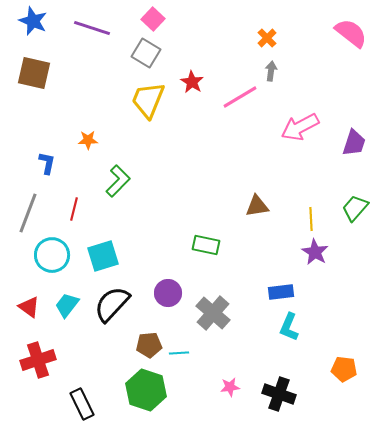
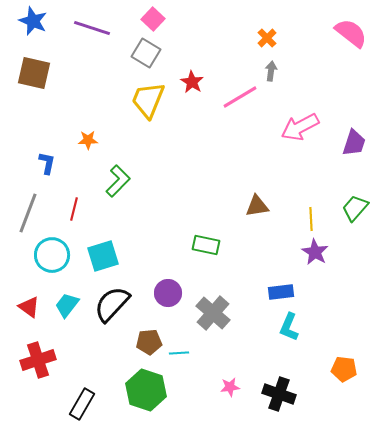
brown pentagon: moved 3 px up
black rectangle: rotated 56 degrees clockwise
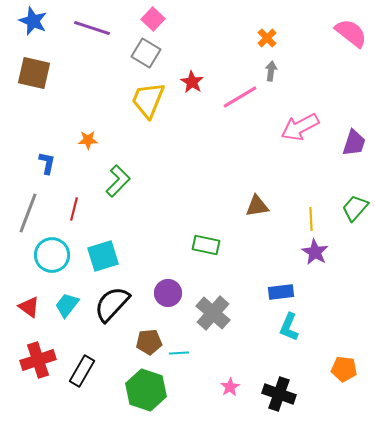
pink star: rotated 24 degrees counterclockwise
black rectangle: moved 33 px up
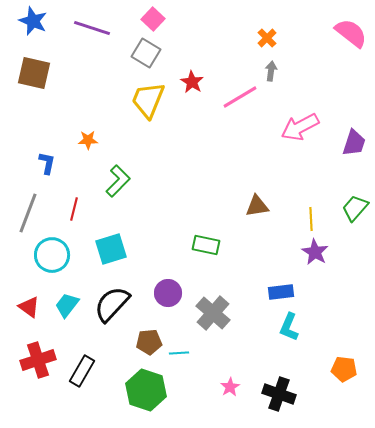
cyan square: moved 8 px right, 7 px up
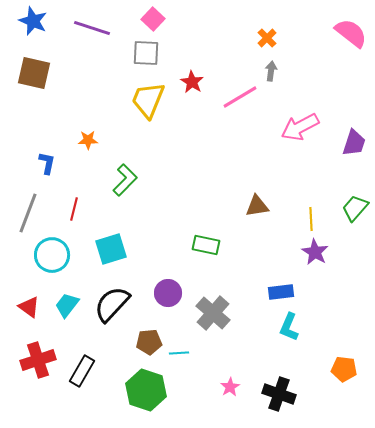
gray square: rotated 28 degrees counterclockwise
green L-shape: moved 7 px right, 1 px up
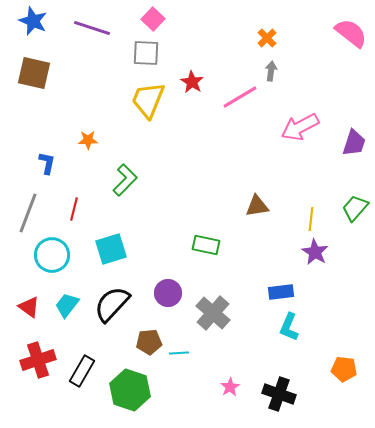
yellow line: rotated 10 degrees clockwise
green hexagon: moved 16 px left
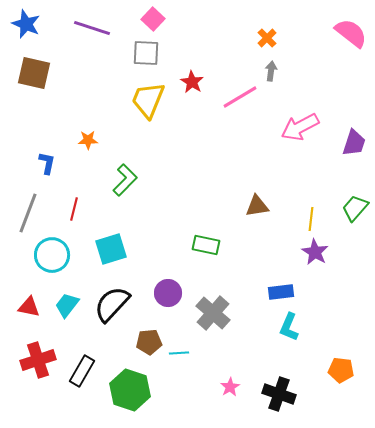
blue star: moved 7 px left, 3 px down
red triangle: rotated 25 degrees counterclockwise
orange pentagon: moved 3 px left, 1 px down
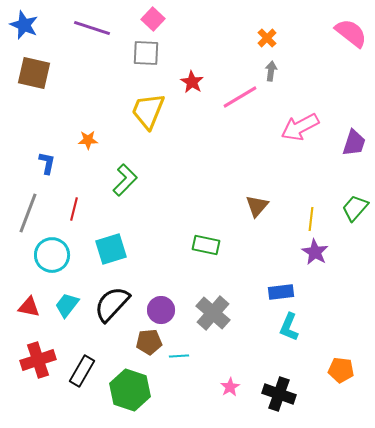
blue star: moved 2 px left, 1 px down
yellow trapezoid: moved 11 px down
brown triangle: rotated 40 degrees counterclockwise
purple circle: moved 7 px left, 17 px down
cyan line: moved 3 px down
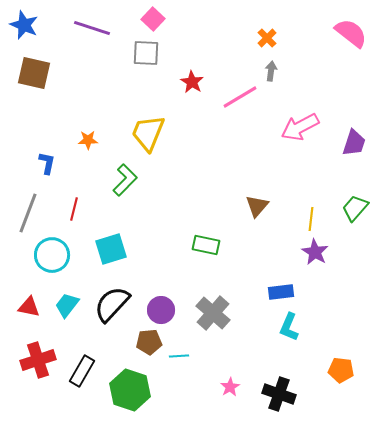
yellow trapezoid: moved 22 px down
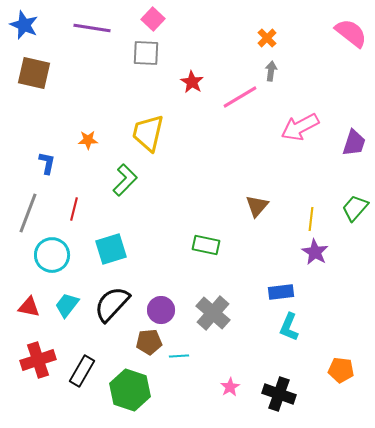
purple line: rotated 9 degrees counterclockwise
yellow trapezoid: rotated 9 degrees counterclockwise
